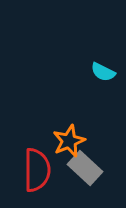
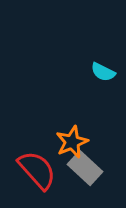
orange star: moved 3 px right, 1 px down
red semicircle: rotated 42 degrees counterclockwise
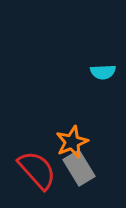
cyan semicircle: rotated 30 degrees counterclockwise
gray rectangle: moved 6 px left; rotated 16 degrees clockwise
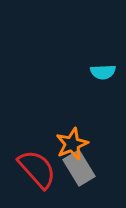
orange star: moved 2 px down
red semicircle: moved 1 px up
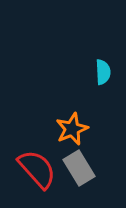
cyan semicircle: rotated 90 degrees counterclockwise
orange star: moved 15 px up
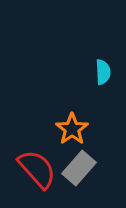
orange star: rotated 12 degrees counterclockwise
gray rectangle: rotated 72 degrees clockwise
